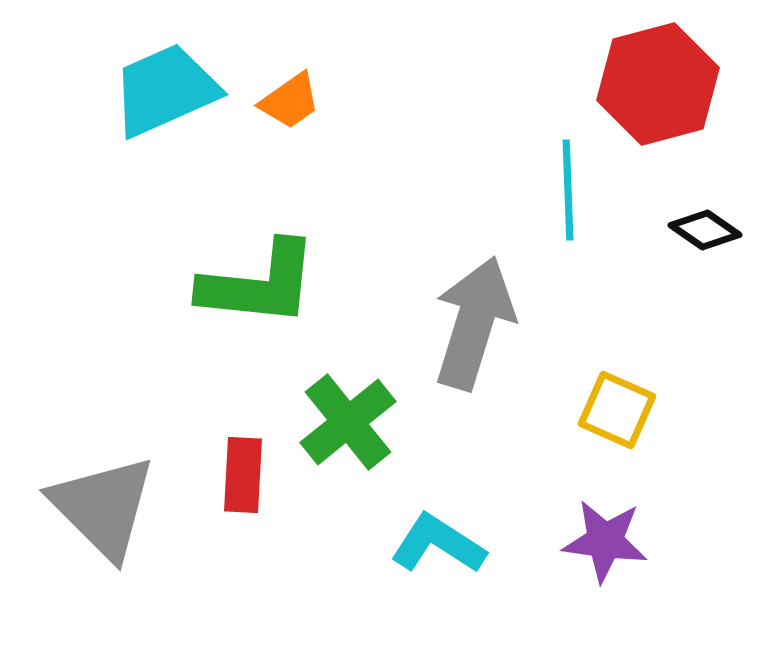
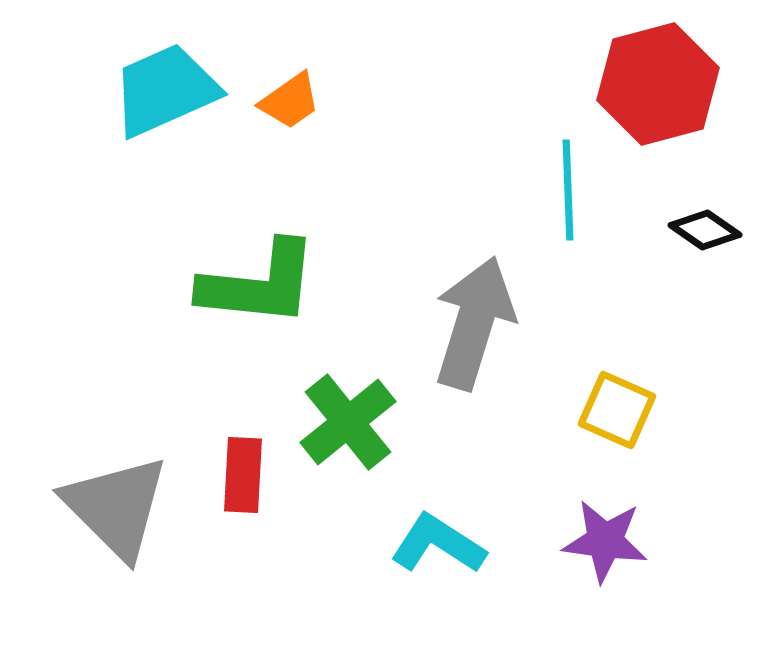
gray triangle: moved 13 px right
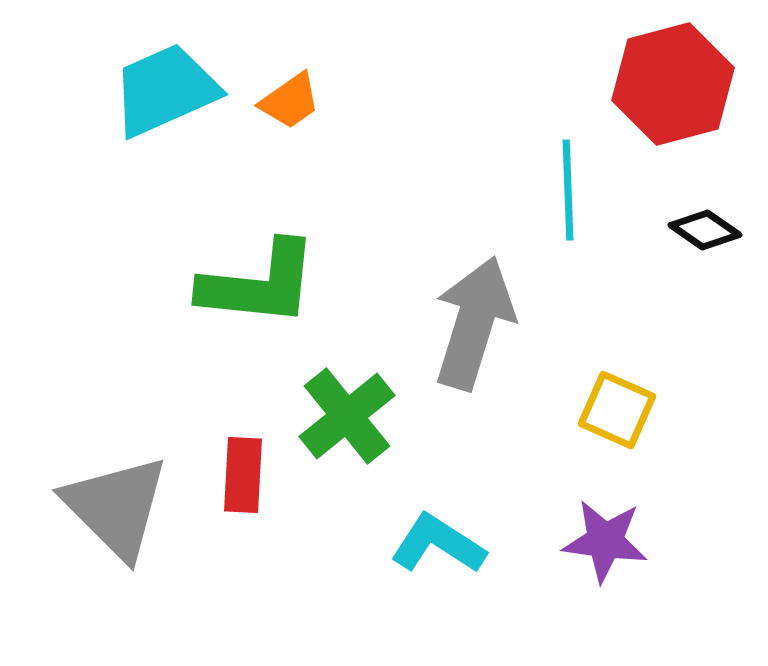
red hexagon: moved 15 px right
green cross: moved 1 px left, 6 px up
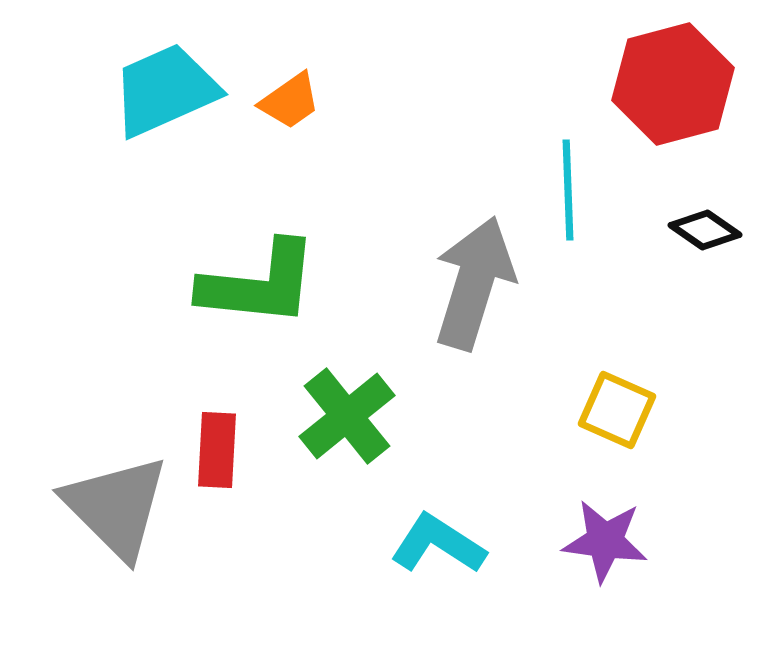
gray arrow: moved 40 px up
red rectangle: moved 26 px left, 25 px up
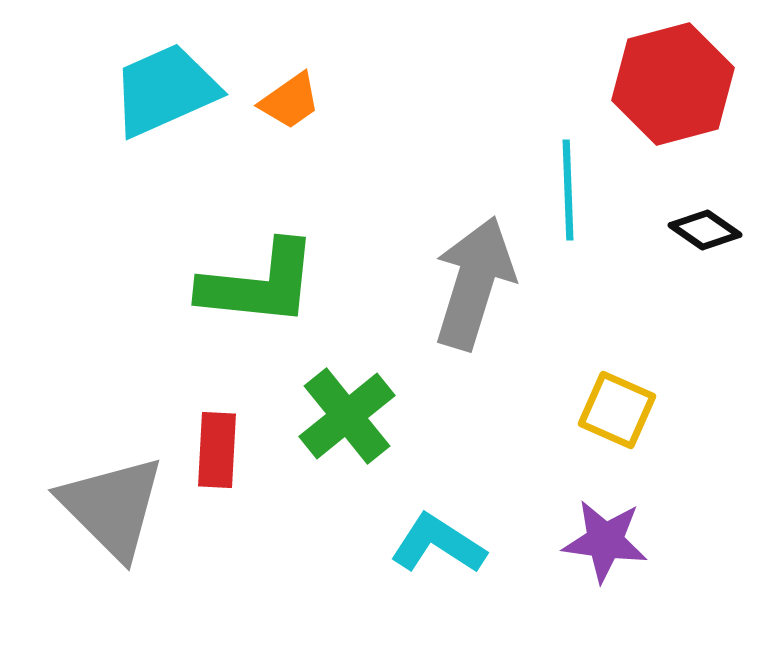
gray triangle: moved 4 px left
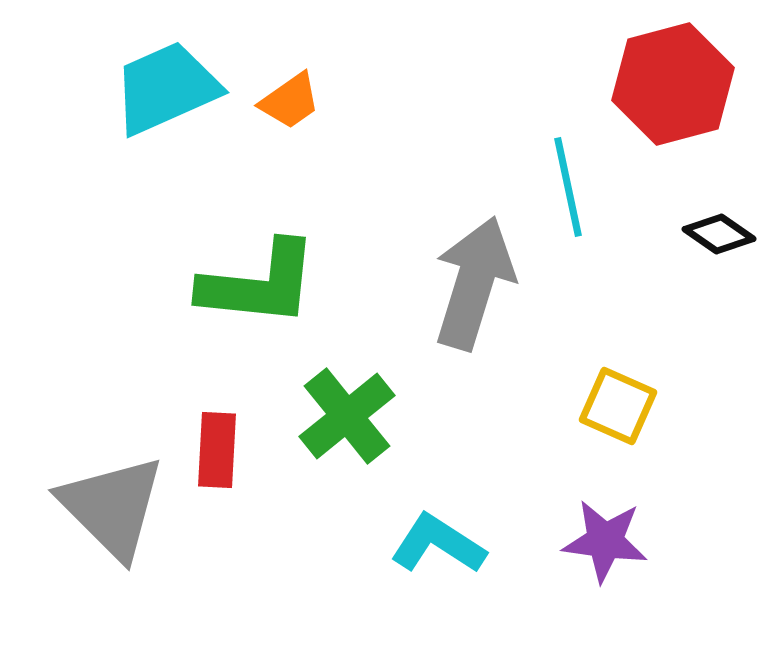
cyan trapezoid: moved 1 px right, 2 px up
cyan line: moved 3 px up; rotated 10 degrees counterclockwise
black diamond: moved 14 px right, 4 px down
yellow square: moved 1 px right, 4 px up
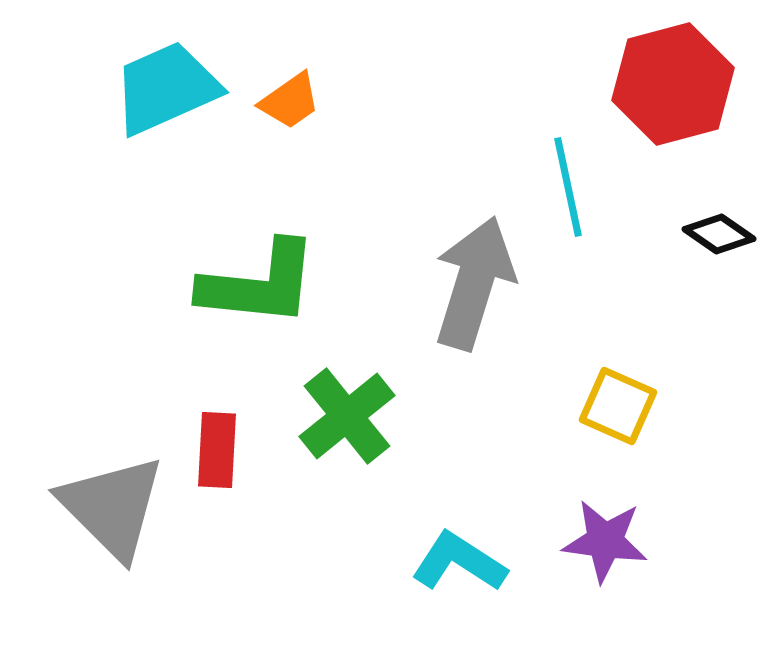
cyan L-shape: moved 21 px right, 18 px down
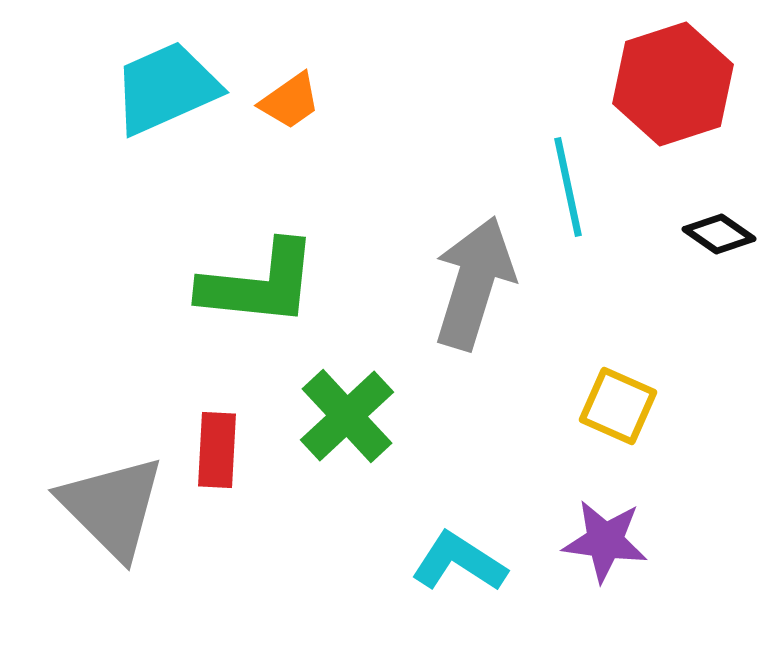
red hexagon: rotated 3 degrees counterclockwise
green cross: rotated 4 degrees counterclockwise
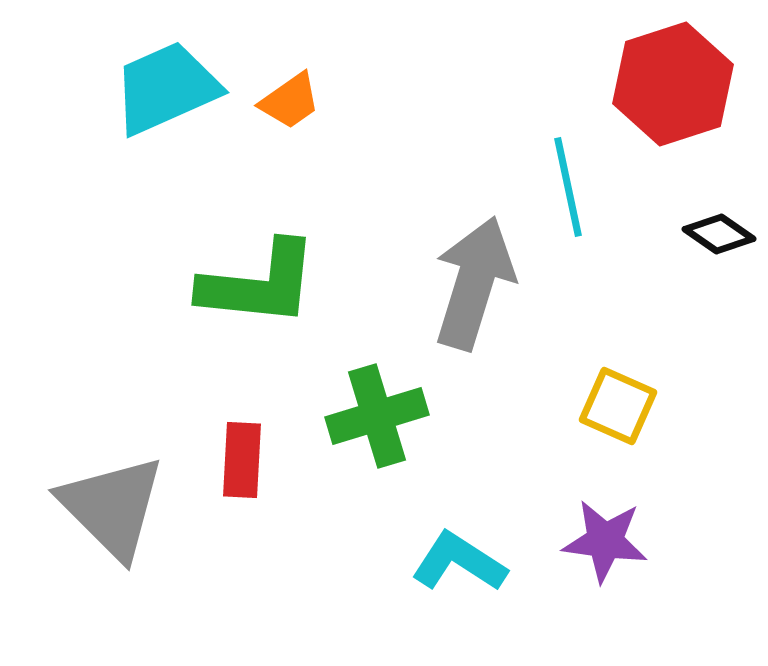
green cross: moved 30 px right; rotated 26 degrees clockwise
red rectangle: moved 25 px right, 10 px down
